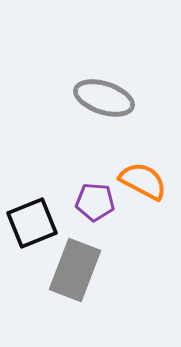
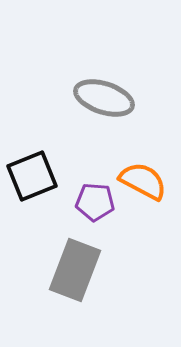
black square: moved 47 px up
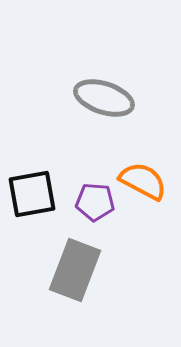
black square: moved 18 px down; rotated 12 degrees clockwise
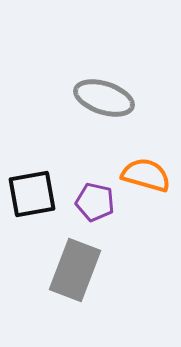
orange semicircle: moved 3 px right, 6 px up; rotated 12 degrees counterclockwise
purple pentagon: rotated 9 degrees clockwise
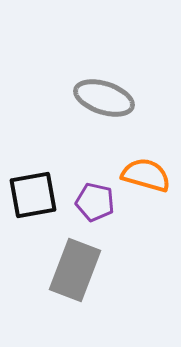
black square: moved 1 px right, 1 px down
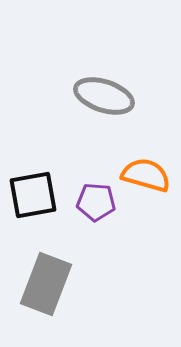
gray ellipse: moved 2 px up
purple pentagon: moved 1 px right; rotated 9 degrees counterclockwise
gray rectangle: moved 29 px left, 14 px down
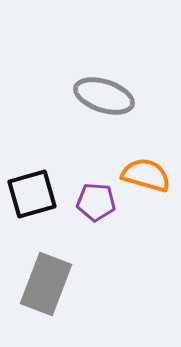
black square: moved 1 px left, 1 px up; rotated 6 degrees counterclockwise
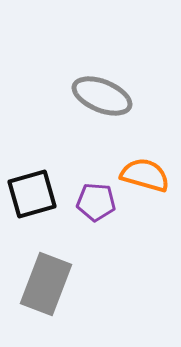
gray ellipse: moved 2 px left; rotated 4 degrees clockwise
orange semicircle: moved 1 px left
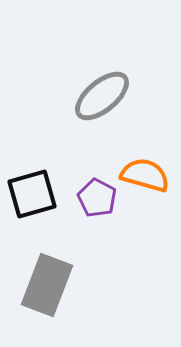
gray ellipse: rotated 62 degrees counterclockwise
purple pentagon: moved 1 px right, 4 px up; rotated 24 degrees clockwise
gray rectangle: moved 1 px right, 1 px down
